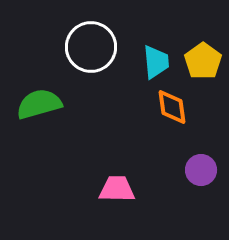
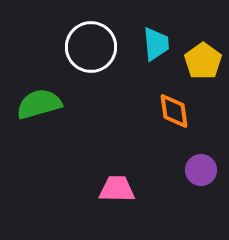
cyan trapezoid: moved 18 px up
orange diamond: moved 2 px right, 4 px down
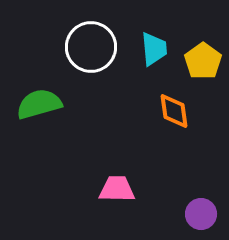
cyan trapezoid: moved 2 px left, 5 px down
purple circle: moved 44 px down
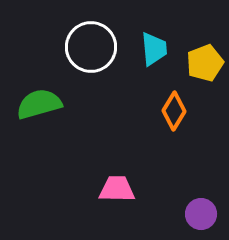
yellow pentagon: moved 2 px right, 2 px down; rotated 15 degrees clockwise
orange diamond: rotated 39 degrees clockwise
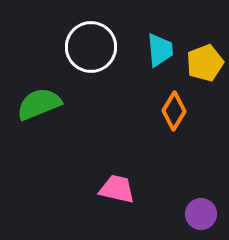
cyan trapezoid: moved 6 px right, 1 px down
green semicircle: rotated 6 degrees counterclockwise
pink trapezoid: rotated 12 degrees clockwise
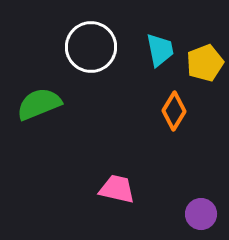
cyan trapezoid: rotated 6 degrees counterclockwise
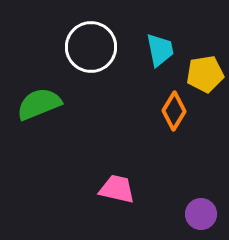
yellow pentagon: moved 11 px down; rotated 12 degrees clockwise
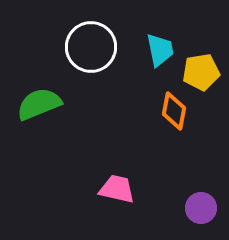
yellow pentagon: moved 4 px left, 2 px up
orange diamond: rotated 21 degrees counterclockwise
purple circle: moved 6 px up
